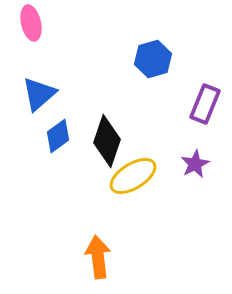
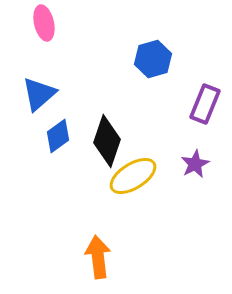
pink ellipse: moved 13 px right
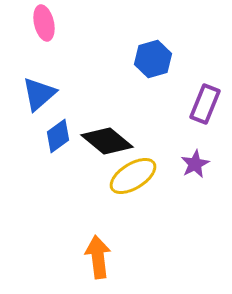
black diamond: rotated 69 degrees counterclockwise
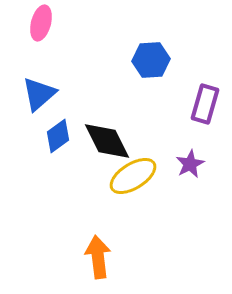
pink ellipse: moved 3 px left; rotated 28 degrees clockwise
blue hexagon: moved 2 px left, 1 px down; rotated 12 degrees clockwise
purple rectangle: rotated 6 degrees counterclockwise
black diamond: rotated 24 degrees clockwise
purple star: moved 5 px left
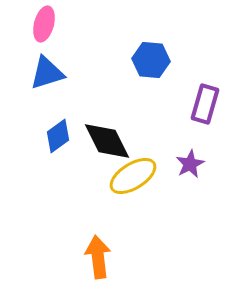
pink ellipse: moved 3 px right, 1 px down
blue hexagon: rotated 9 degrees clockwise
blue triangle: moved 8 px right, 21 px up; rotated 24 degrees clockwise
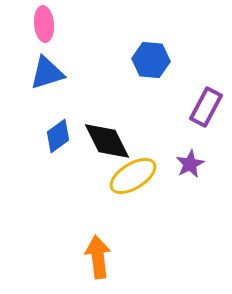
pink ellipse: rotated 20 degrees counterclockwise
purple rectangle: moved 1 px right, 3 px down; rotated 12 degrees clockwise
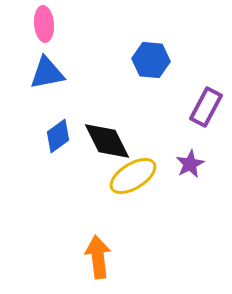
blue triangle: rotated 6 degrees clockwise
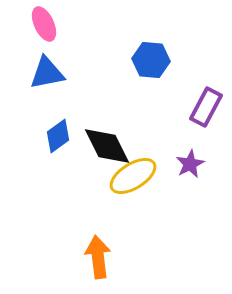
pink ellipse: rotated 20 degrees counterclockwise
black diamond: moved 5 px down
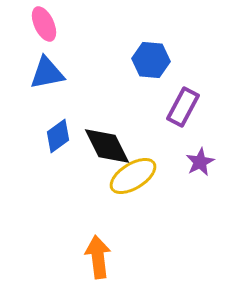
purple rectangle: moved 23 px left
purple star: moved 10 px right, 2 px up
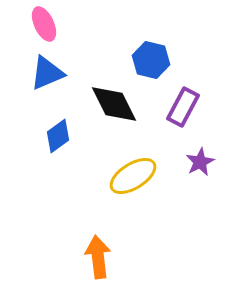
blue hexagon: rotated 9 degrees clockwise
blue triangle: rotated 12 degrees counterclockwise
black diamond: moved 7 px right, 42 px up
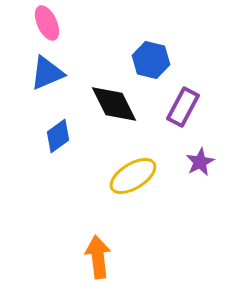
pink ellipse: moved 3 px right, 1 px up
